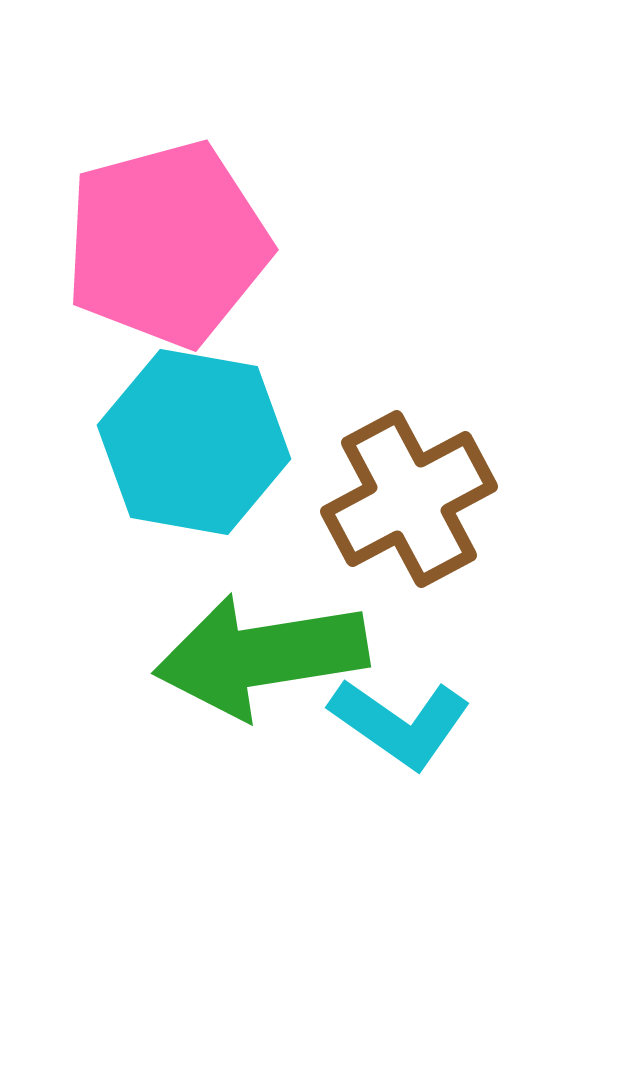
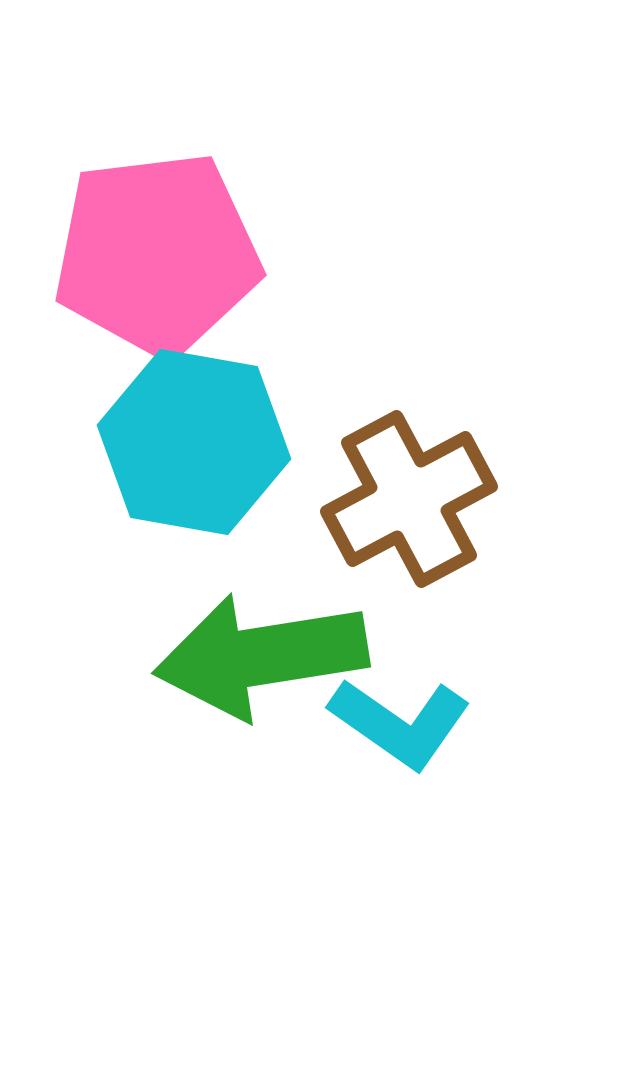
pink pentagon: moved 10 px left, 10 px down; rotated 8 degrees clockwise
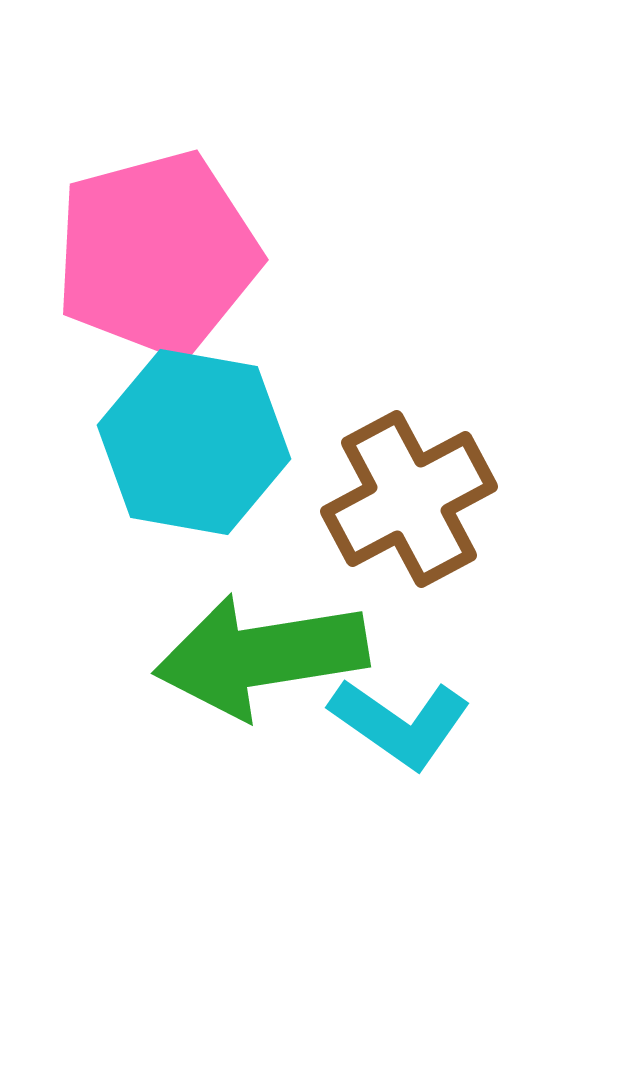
pink pentagon: rotated 8 degrees counterclockwise
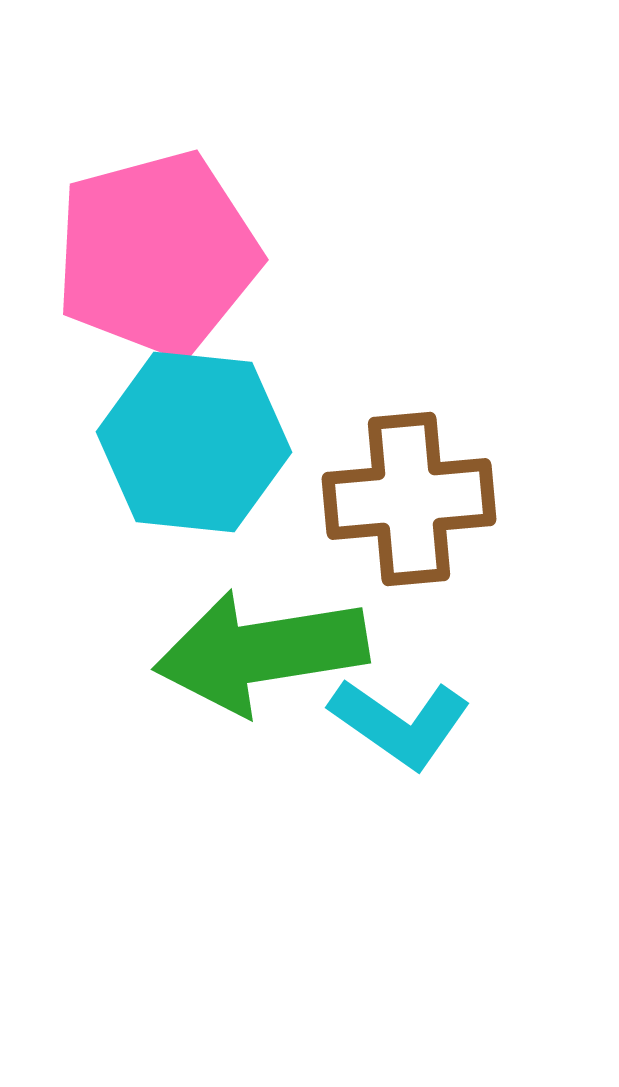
cyan hexagon: rotated 4 degrees counterclockwise
brown cross: rotated 23 degrees clockwise
green arrow: moved 4 px up
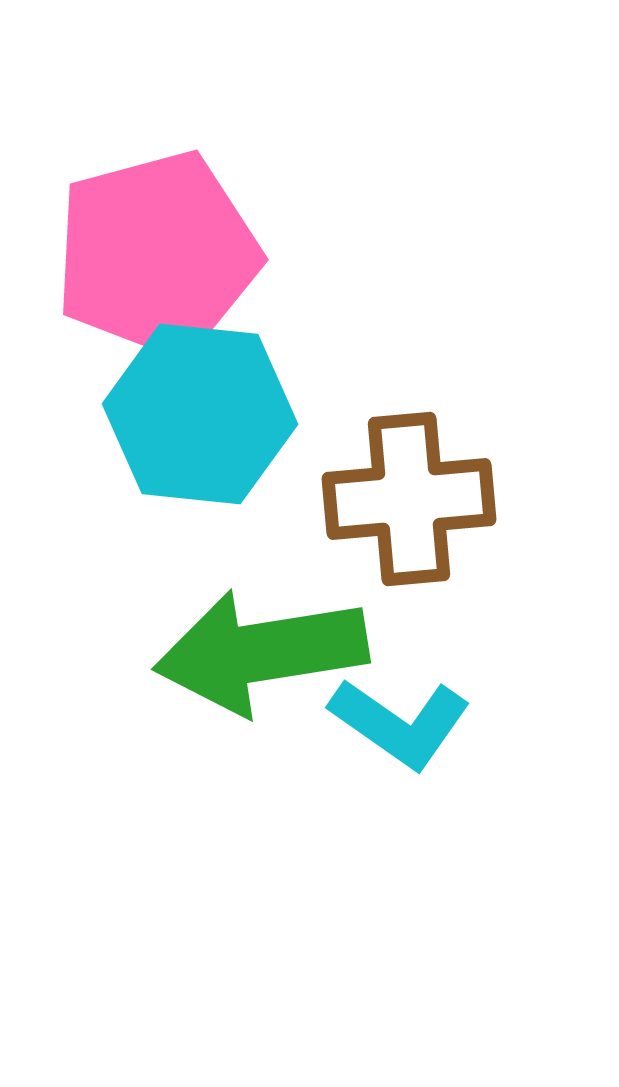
cyan hexagon: moved 6 px right, 28 px up
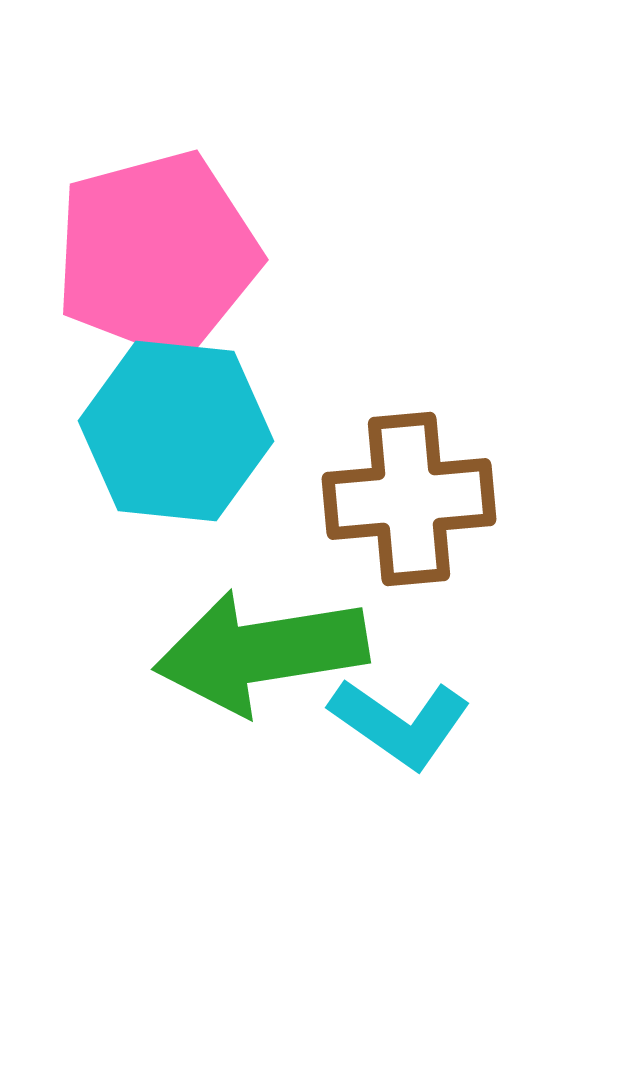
cyan hexagon: moved 24 px left, 17 px down
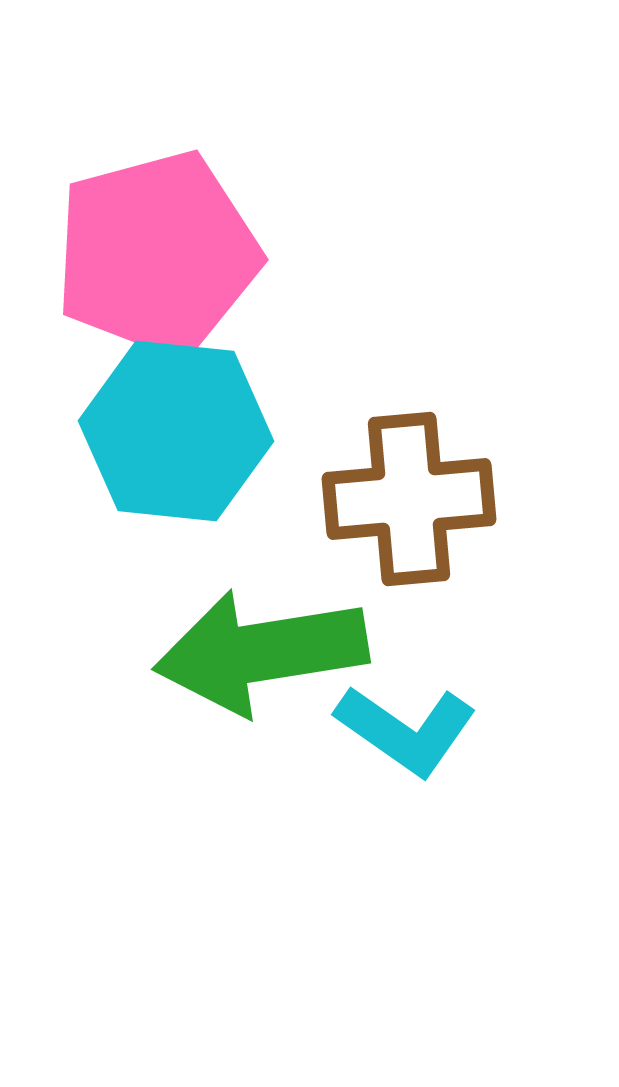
cyan L-shape: moved 6 px right, 7 px down
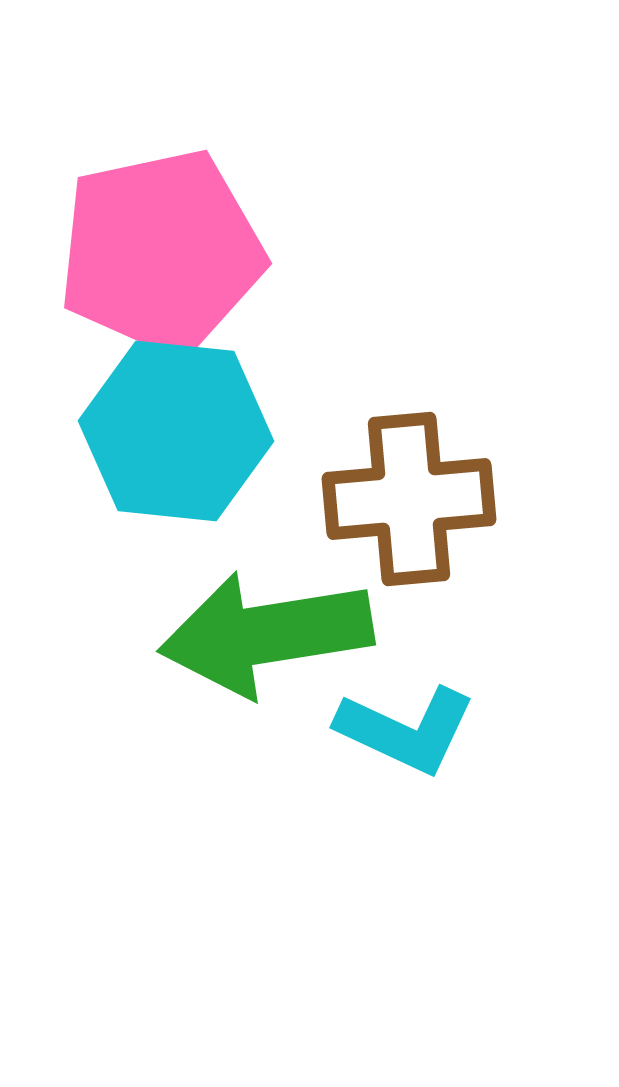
pink pentagon: moved 4 px right, 2 px up; rotated 3 degrees clockwise
green arrow: moved 5 px right, 18 px up
cyan L-shape: rotated 10 degrees counterclockwise
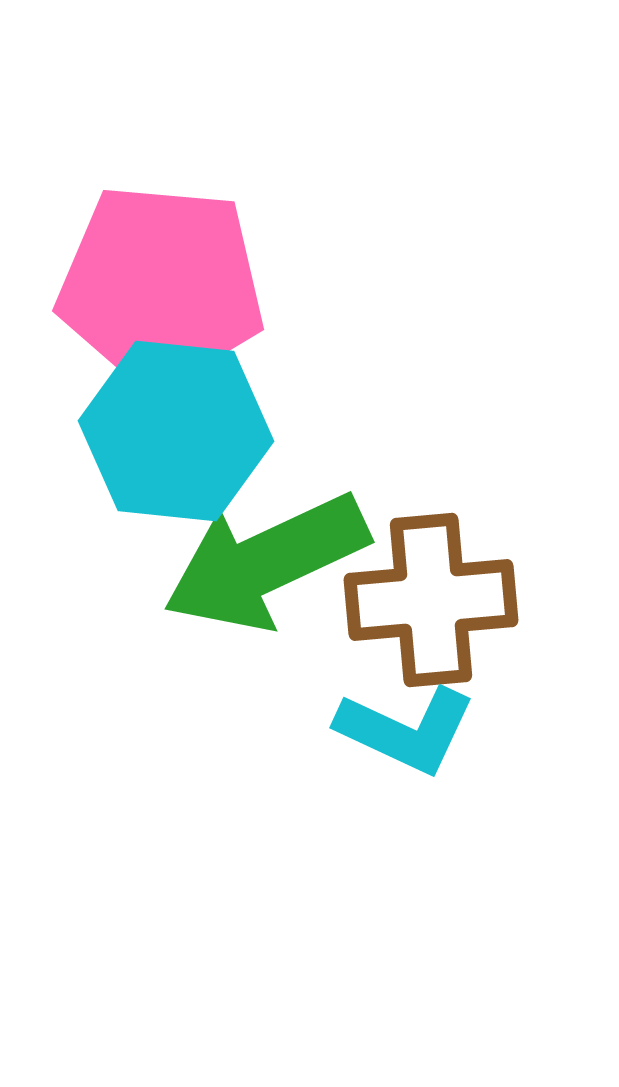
pink pentagon: moved 34 px down; rotated 17 degrees clockwise
brown cross: moved 22 px right, 101 px down
green arrow: moved 72 px up; rotated 16 degrees counterclockwise
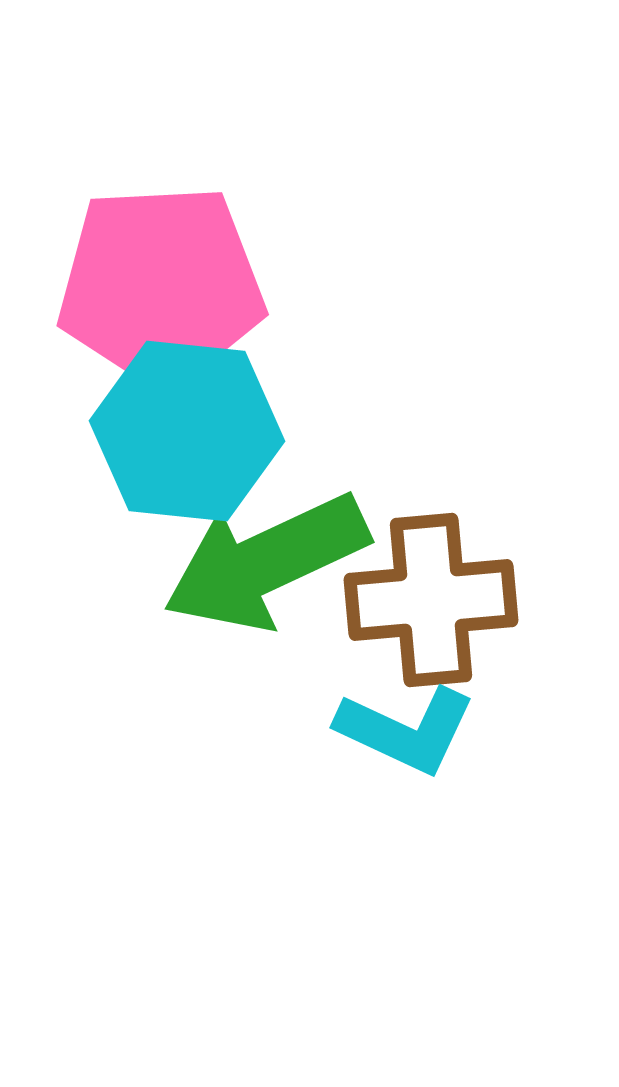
pink pentagon: rotated 8 degrees counterclockwise
cyan hexagon: moved 11 px right
